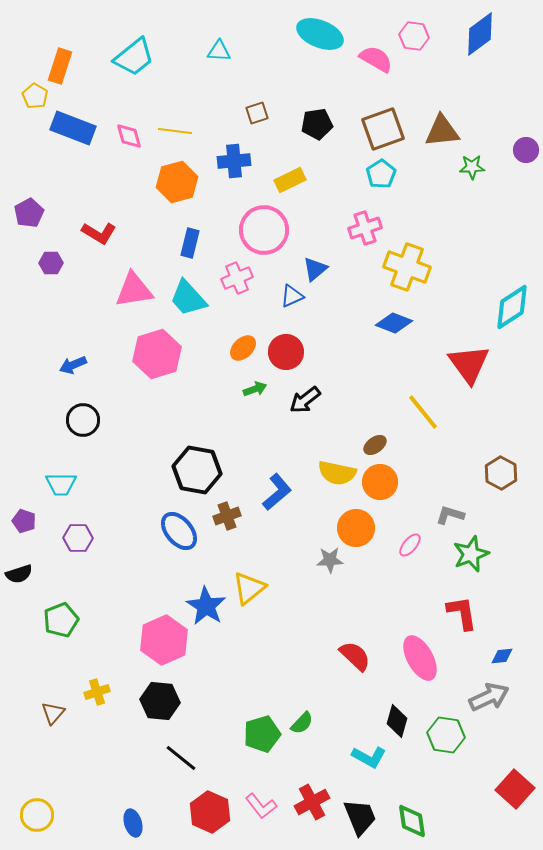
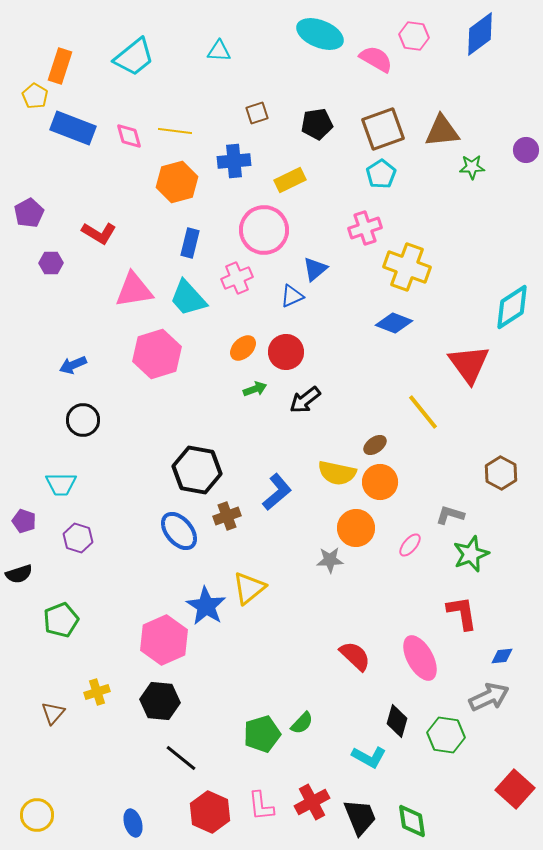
purple hexagon at (78, 538): rotated 16 degrees clockwise
pink L-shape at (261, 806): rotated 32 degrees clockwise
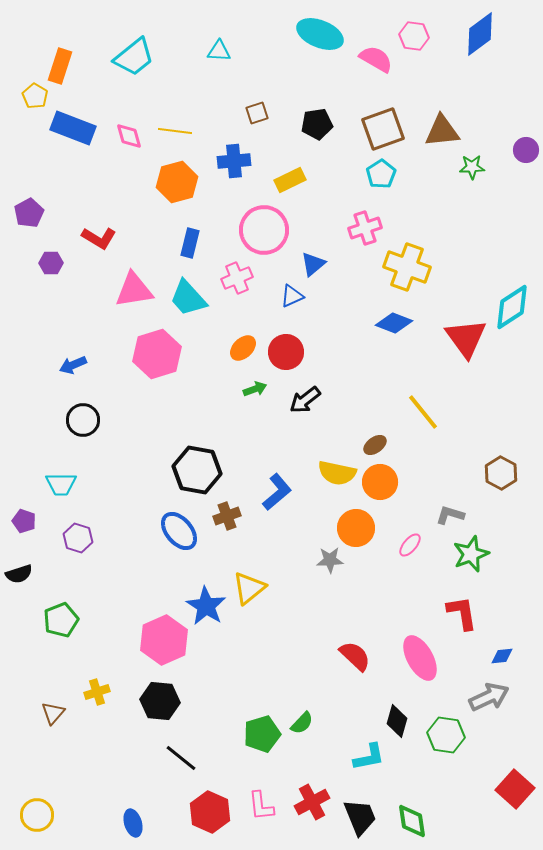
red L-shape at (99, 233): moved 5 px down
blue triangle at (315, 269): moved 2 px left, 5 px up
red triangle at (469, 364): moved 3 px left, 26 px up
cyan L-shape at (369, 757): rotated 40 degrees counterclockwise
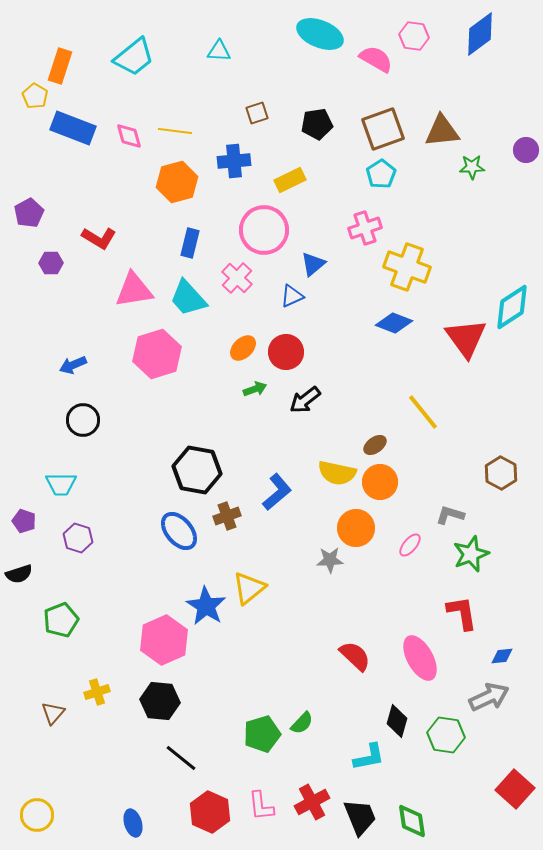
pink cross at (237, 278): rotated 24 degrees counterclockwise
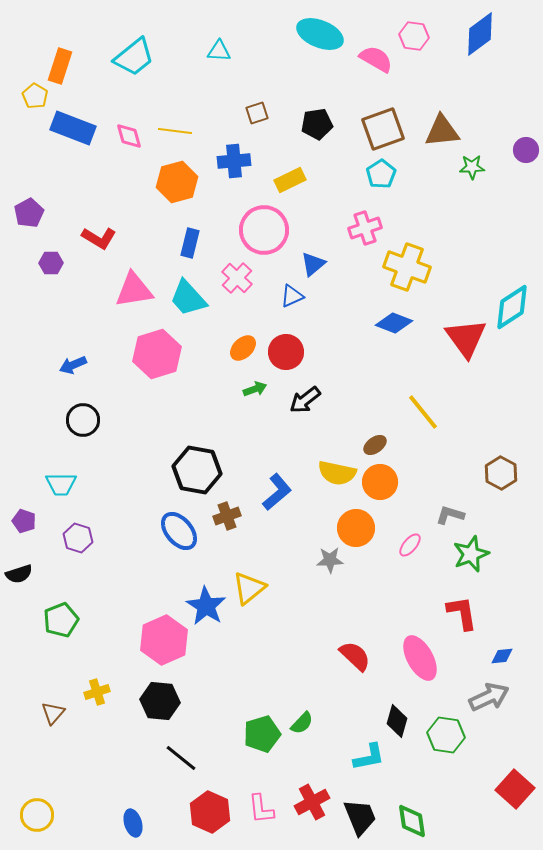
pink L-shape at (261, 806): moved 3 px down
